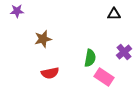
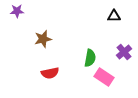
black triangle: moved 2 px down
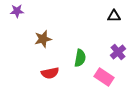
purple cross: moved 6 px left
green semicircle: moved 10 px left
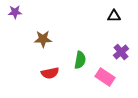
purple star: moved 2 px left, 1 px down
brown star: rotated 12 degrees clockwise
purple cross: moved 3 px right
green semicircle: moved 2 px down
pink rectangle: moved 1 px right
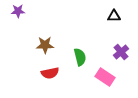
purple star: moved 3 px right, 1 px up
brown star: moved 2 px right, 6 px down
green semicircle: moved 3 px up; rotated 24 degrees counterclockwise
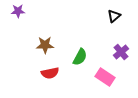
black triangle: rotated 40 degrees counterclockwise
green semicircle: rotated 42 degrees clockwise
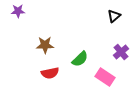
green semicircle: moved 2 px down; rotated 18 degrees clockwise
